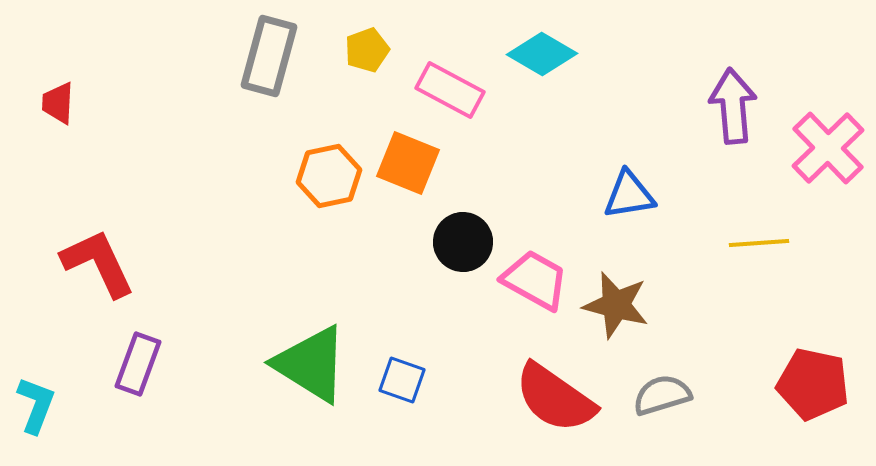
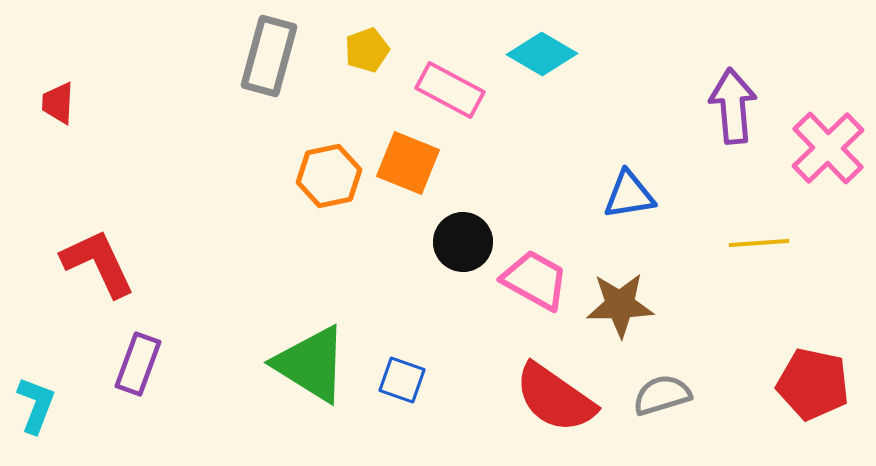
brown star: moved 4 px right; rotated 16 degrees counterclockwise
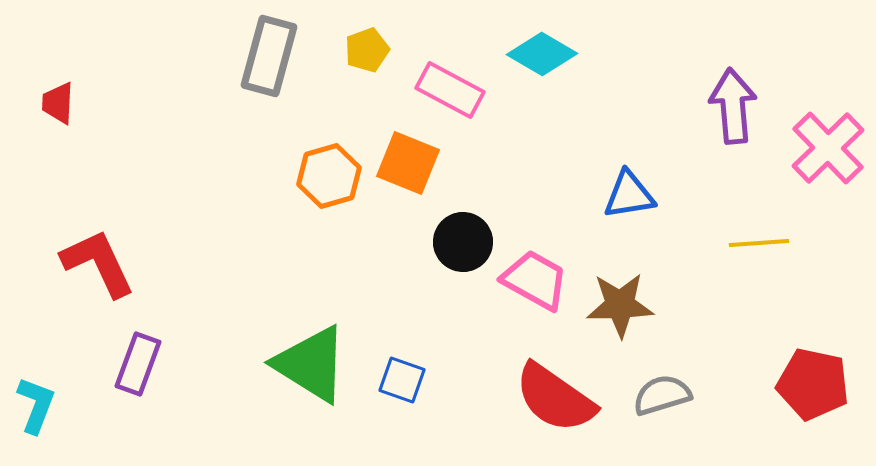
orange hexagon: rotated 4 degrees counterclockwise
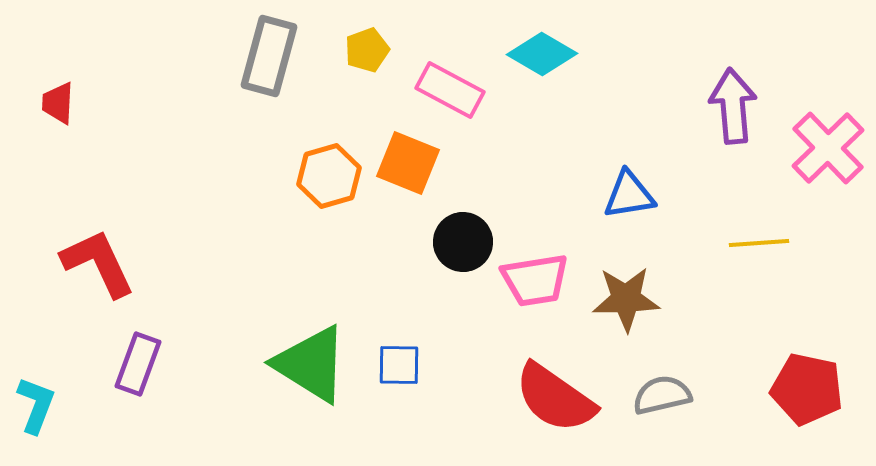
pink trapezoid: rotated 142 degrees clockwise
brown star: moved 6 px right, 6 px up
blue square: moved 3 px left, 15 px up; rotated 18 degrees counterclockwise
red pentagon: moved 6 px left, 5 px down
gray semicircle: rotated 4 degrees clockwise
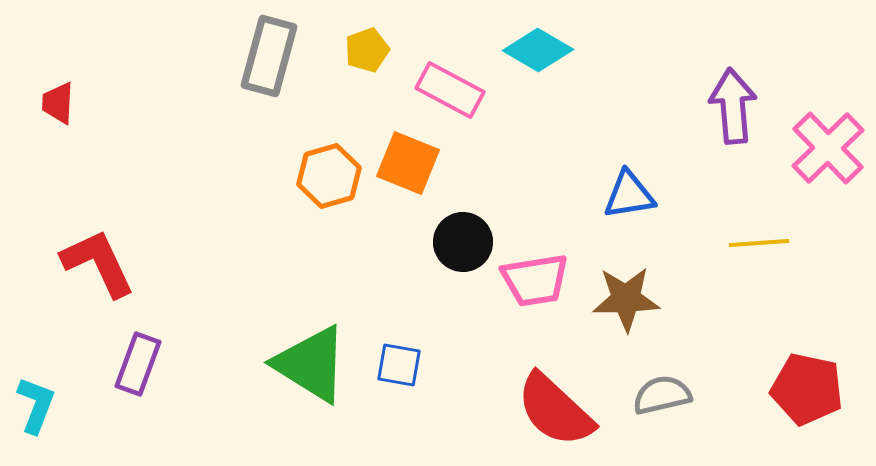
cyan diamond: moved 4 px left, 4 px up
blue square: rotated 9 degrees clockwise
red semicircle: moved 12 px down; rotated 8 degrees clockwise
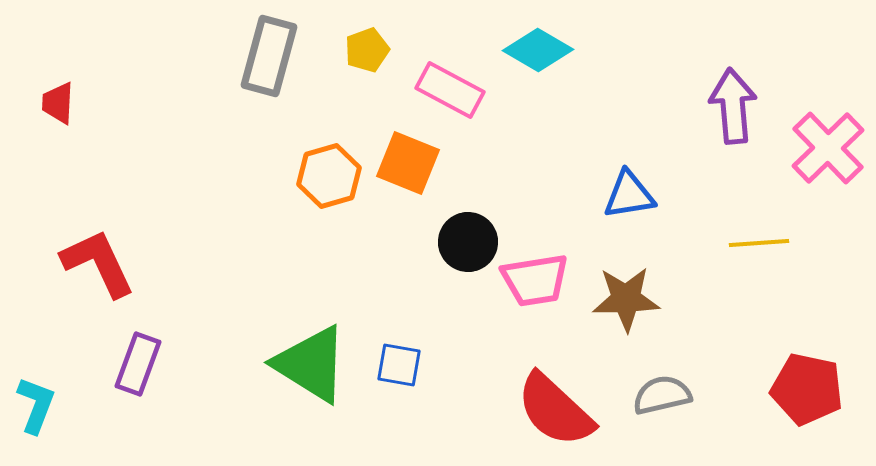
black circle: moved 5 px right
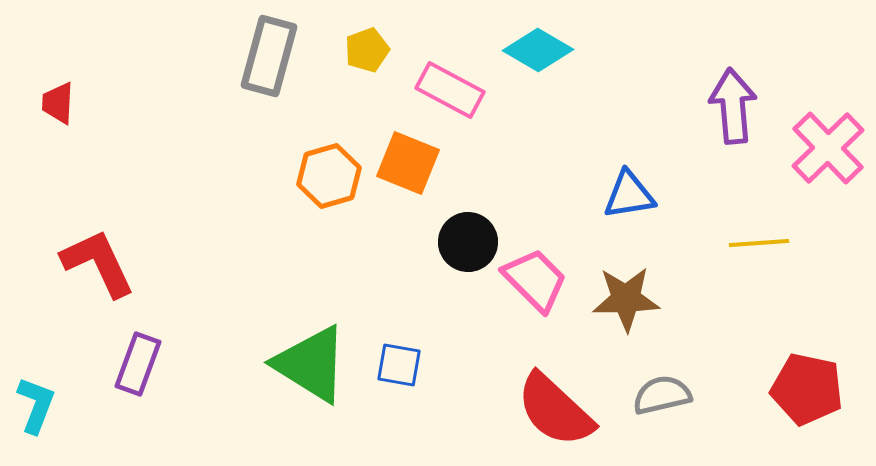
pink trapezoid: rotated 126 degrees counterclockwise
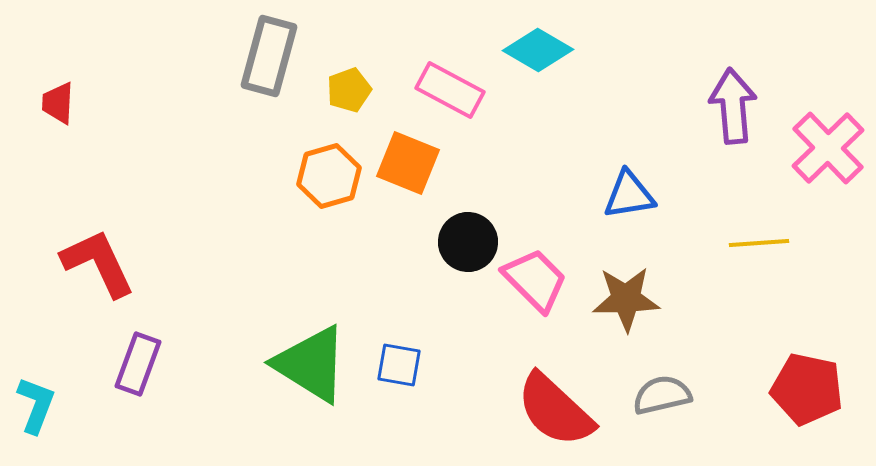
yellow pentagon: moved 18 px left, 40 px down
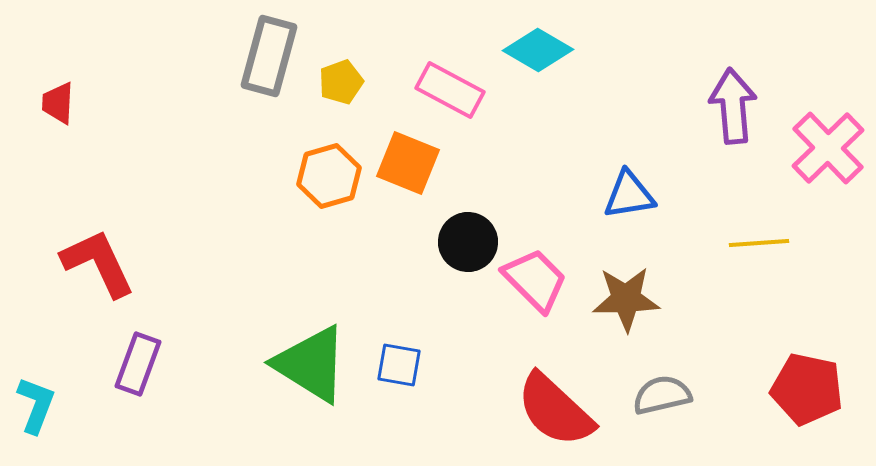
yellow pentagon: moved 8 px left, 8 px up
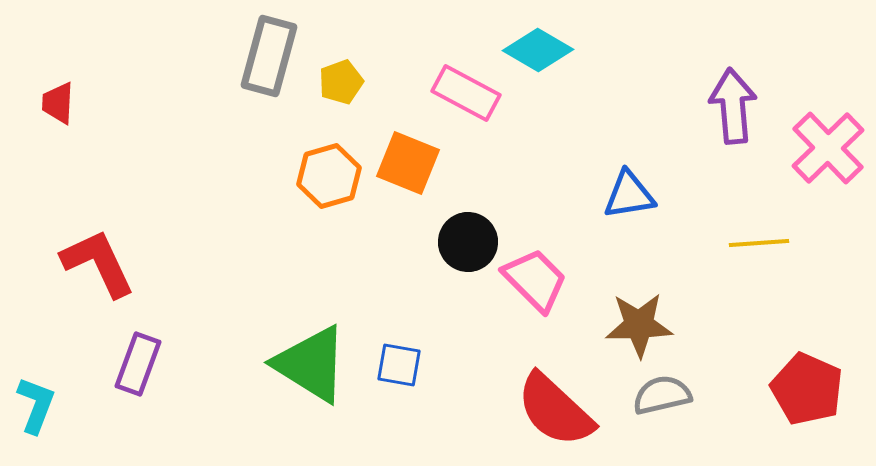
pink rectangle: moved 16 px right, 3 px down
brown star: moved 13 px right, 26 px down
red pentagon: rotated 12 degrees clockwise
